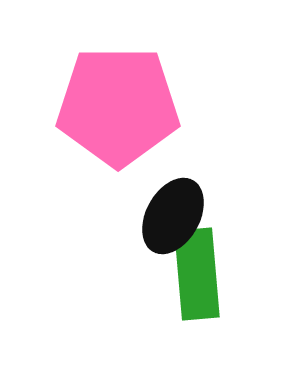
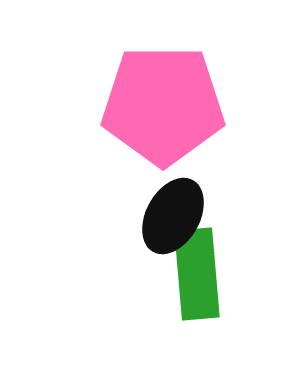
pink pentagon: moved 45 px right, 1 px up
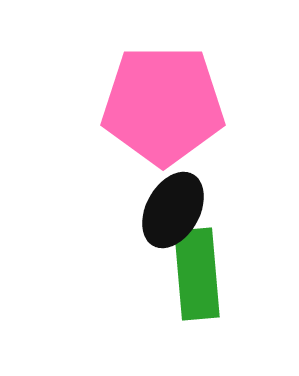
black ellipse: moved 6 px up
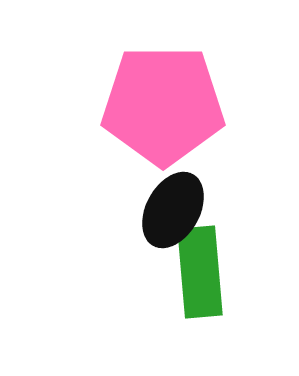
green rectangle: moved 3 px right, 2 px up
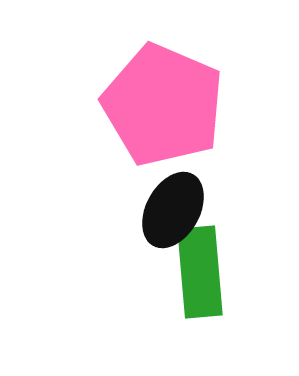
pink pentagon: rotated 23 degrees clockwise
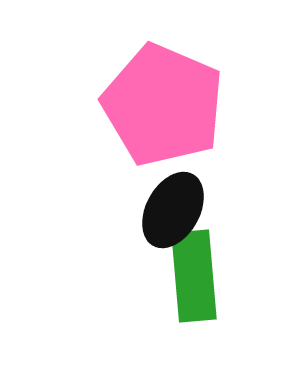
green rectangle: moved 6 px left, 4 px down
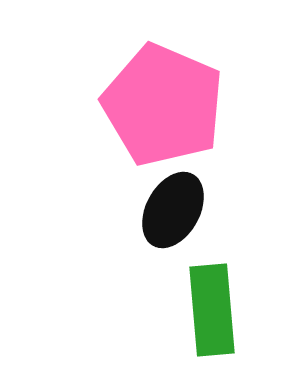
green rectangle: moved 18 px right, 34 px down
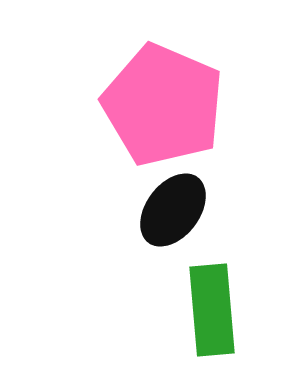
black ellipse: rotated 8 degrees clockwise
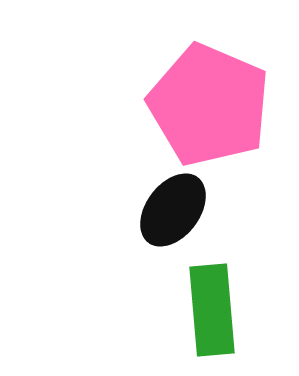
pink pentagon: moved 46 px right
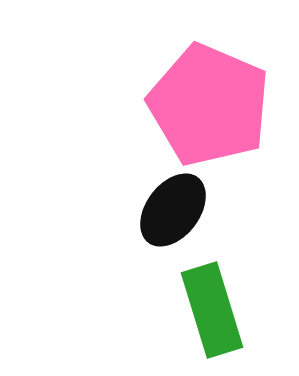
green rectangle: rotated 12 degrees counterclockwise
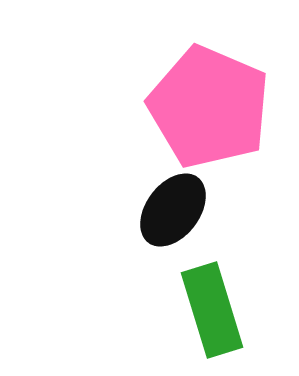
pink pentagon: moved 2 px down
